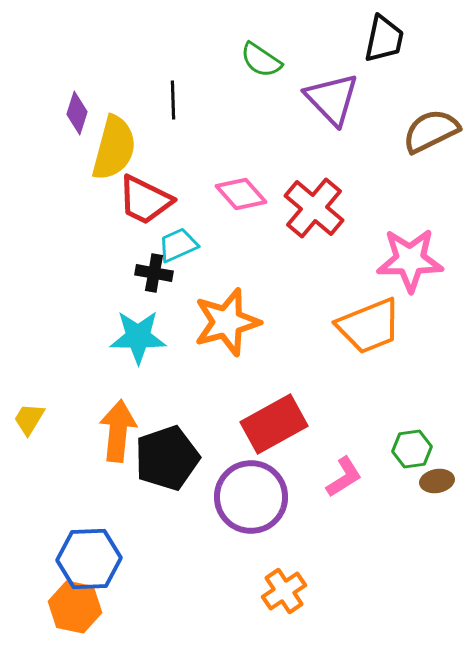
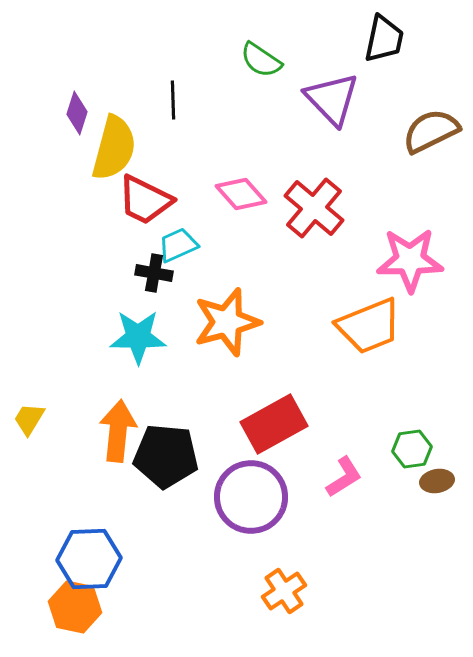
black pentagon: moved 1 px left, 2 px up; rotated 24 degrees clockwise
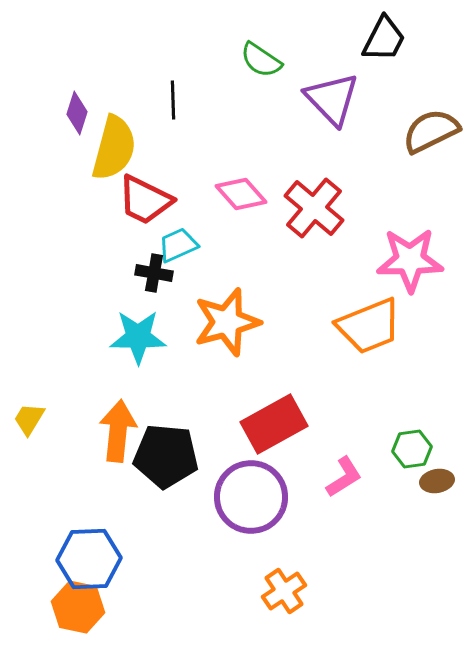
black trapezoid: rotated 15 degrees clockwise
orange hexagon: moved 3 px right
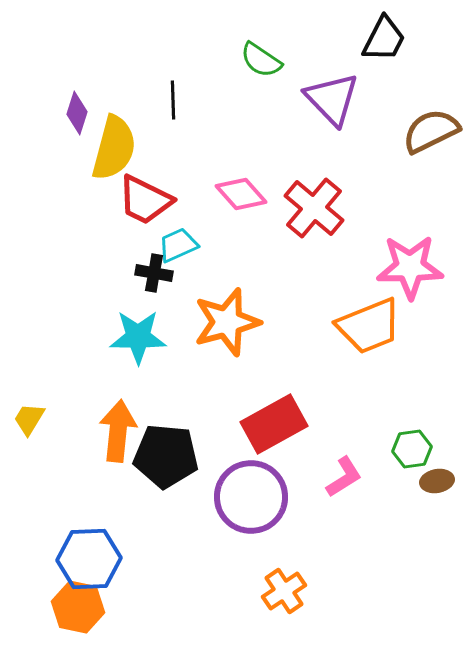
pink star: moved 7 px down
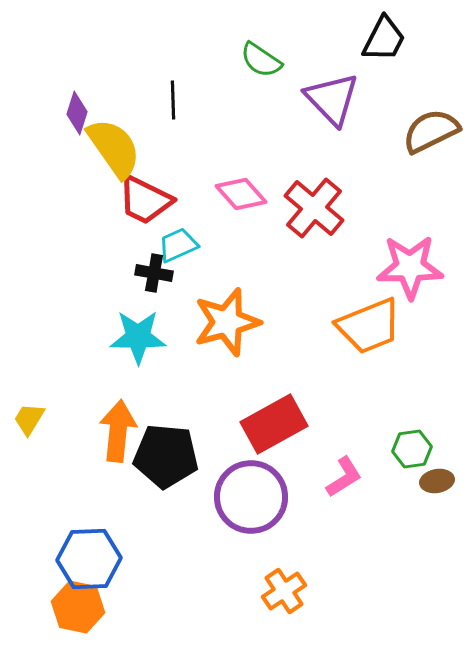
yellow semicircle: rotated 50 degrees counterclockwise
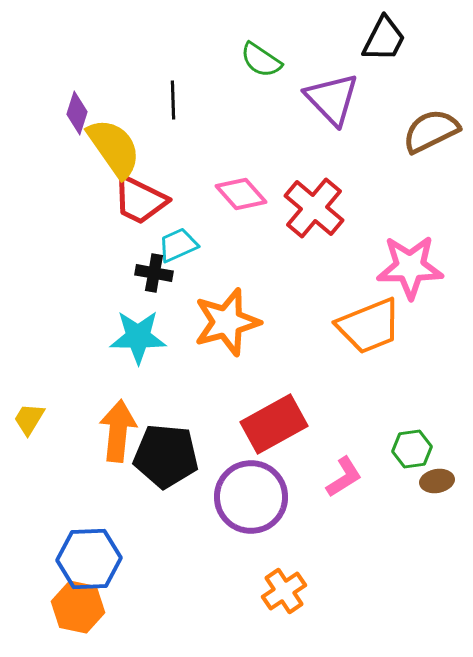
red trapezoid: moved 5 px left
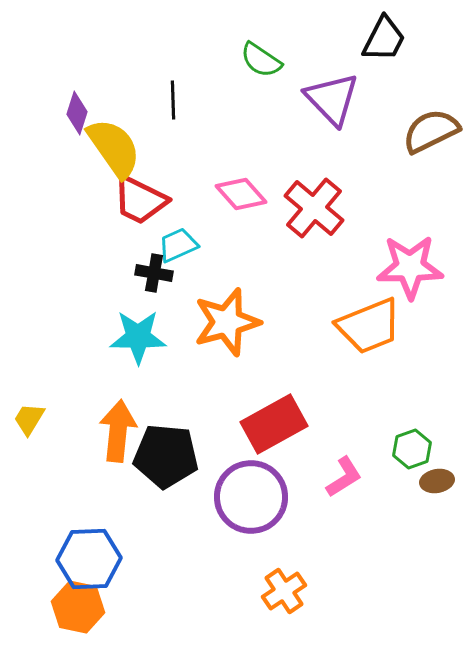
green hexagon: rotated 12 degrees counterclockwise
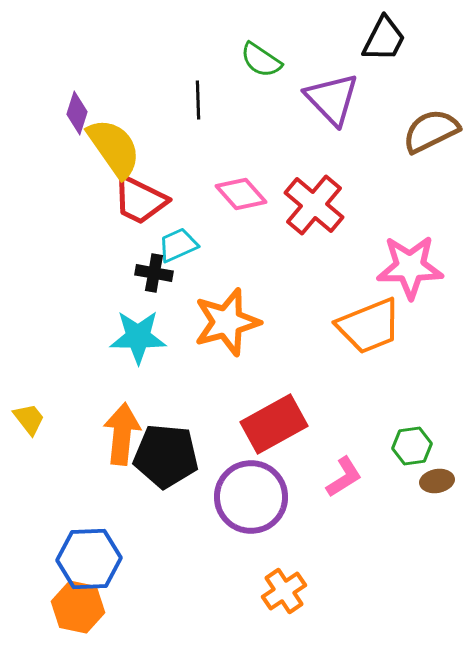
black line: moved 25 px right
red cross: moved 3 px up
yellow trapezoid: rotated 111 degrees clockwise
orange arrow: moved 4 px right, 3 px down
green hexagon: moved 3 px up; rotated 12 degrees clockwise
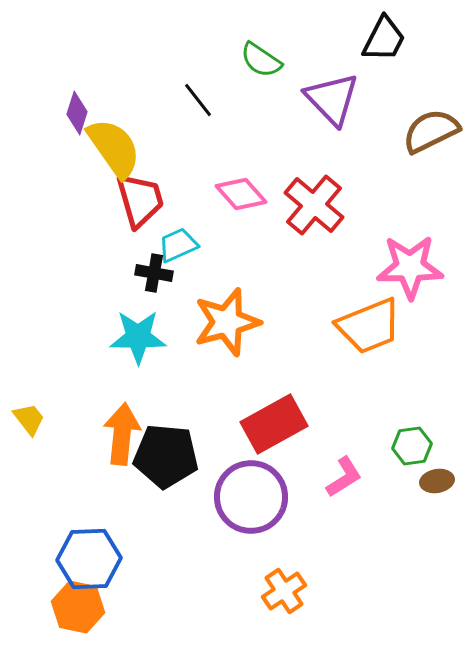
black line: rotated 36 degrees counterclockwise
red trapezoid: rotated 132 degrees counterclockwise
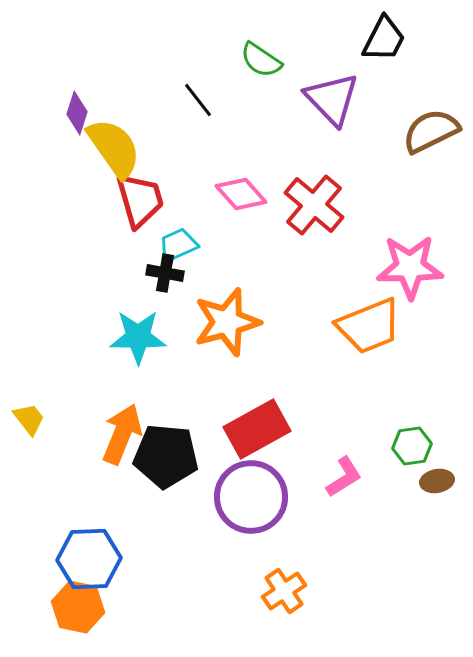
black cross: moved 11 px right
red rectangle: moved 17 px left, 5 px down
orange arrow: rotated 16 degrees clockwise
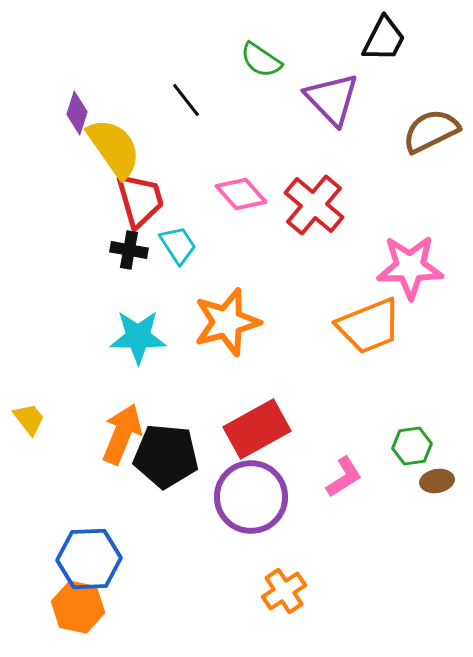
black line: moved 12 px left
cyan trapezoid: rotated 81 degrees clockwise
black cross: moved 36 px left, 23 px up
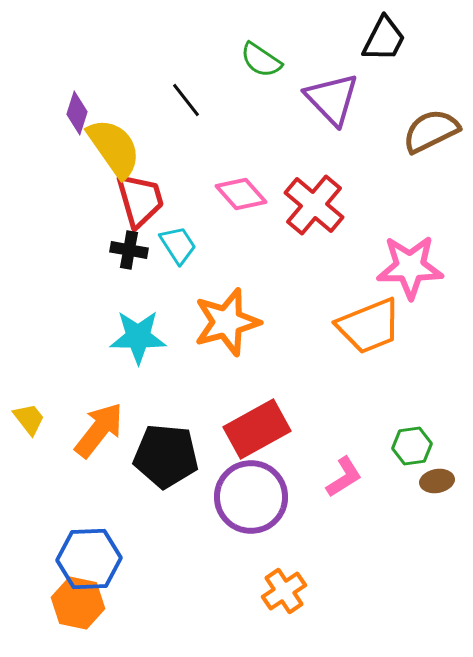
orange arrow: moved 23 px left, 4 px up; rotated 16 degrees clockwise
orange hexagon: moved 4 px up
